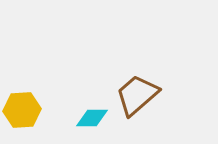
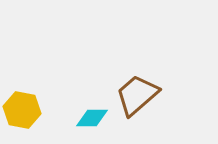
yellow hexagon: rotated 15 degrees clockwise
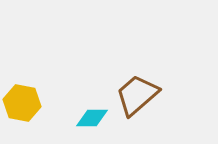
yellow hexagon: moved 7 px up
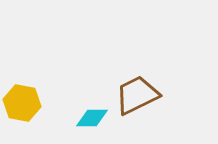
brown trapezoid: rotated 15 degrees clockwise
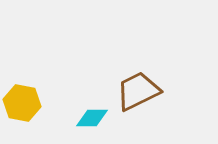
brown trapezoid: moved 1 px right, 4 px up
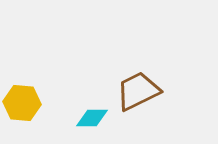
yellow hexagon: rotated 6 degrees counterclockwise
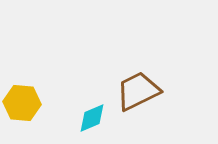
cyan diamond: rotated 24 degrees counterclockwise
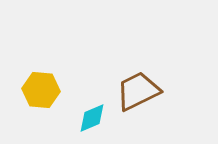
yellow hexagon: moved 19 px right, 13 px up
